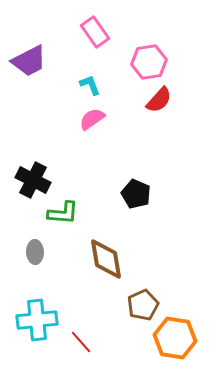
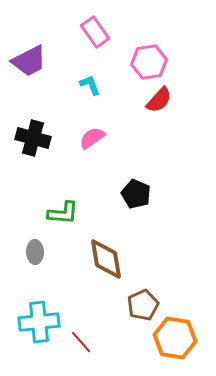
pink semicircle: moved 19 px down
black cross: moved 42 px up; rotated 12 degrees counterclockwise
cyan cross: moved 2 px right, 2 px down
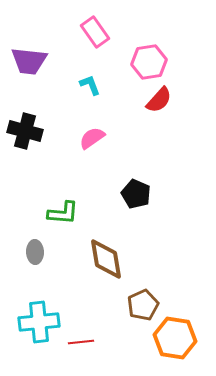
purple trapezoid: rotated 33 degrees clockwise
black cross: moved 8 px left, 7 px up
red line: rotated 55 degrees counterclockwise
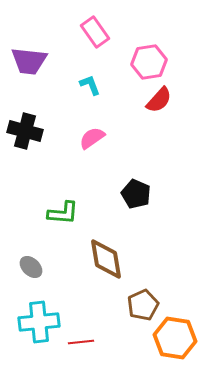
gray ellipse: moved 4 px left, 15 px down; rotated 45 degrees counterclockwise
